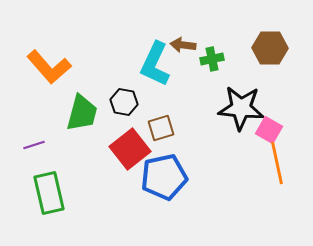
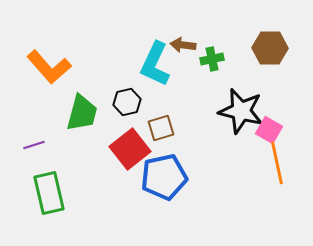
black hexagon: moved 3 px right; rotated 24 degrees counterclockwise
black star: moved 3 px down; rotated 9 degrees clockwise
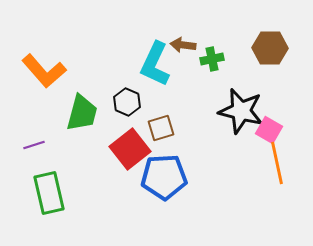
orange L-shape: moved 5 px left, 4 px down
black hexagon: rotated 24 degrees counterclockwise
blue pentagon: rotated 9 degrees clockwise
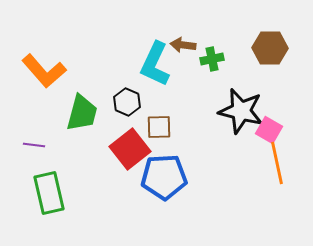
brown square: moved 2 px left, 1 px up; rotated 16 degrees clockwise
purple line: rotated 25 degrees clockwise
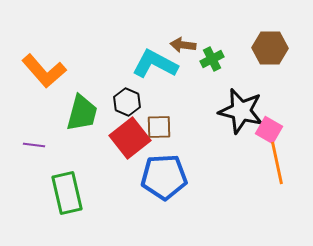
green cross: rotated 15 degrees counterclockwise
cyan L-shape: rotated 93 degrees clockwise
red square: moved 11 px up
green rectangle: moved 18 px right
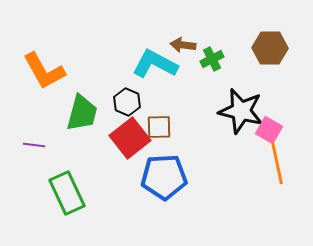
orange L-shape: rotated 12 degrees clockwise
green rectangle: rotated 12 degrees counterclockwise
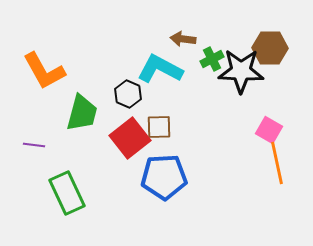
brown arrow: moved 6 px up
cyan L-shape: moved 5 px right, 5 px down
black hexagon: moved 1 px right, 8 px up
black star: moved 40 px up; rotated 12 degrees counterclockwise
